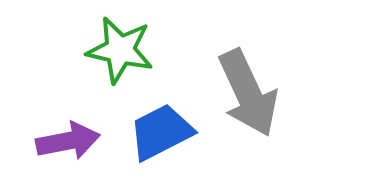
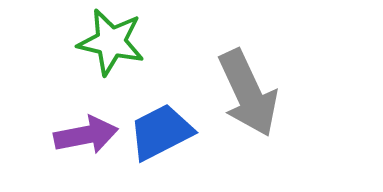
green star: moved 9 px left, 8 px up
purple arrow: moved 18 px right, 6 px up
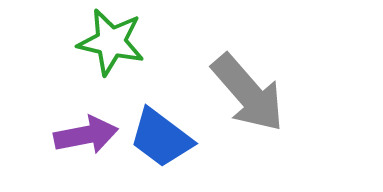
gray arrow: rotated 16 degrees counterclockwise
blue trapezoid: moved 6 px down; rotated 116 degrees counterclockwise
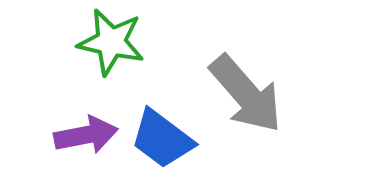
gray arrow: moved 2 px left, 1 px down
blue trapezoid: moved 1 px right, 1 px down
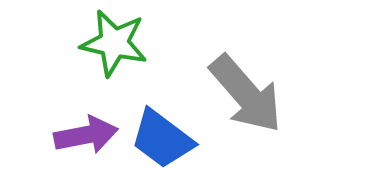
green star: moved 3 px right, 1 px down
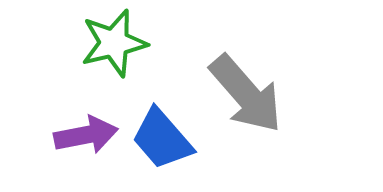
green star: rotated 26 degrees counterclockwise
blue trapezoid: rotated 12 degrees clockwise
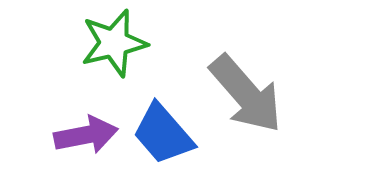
blue trapezoid: moved 1 px right, 5 px up
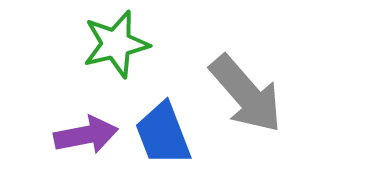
green star: moved 2 px right, 1 px down
blue trapezoid: rotated 20 degrees clockwise
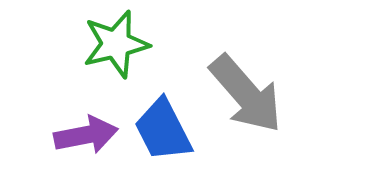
blue trapezoid: moved 4 px up; rotated 6 degrees counterclockwise
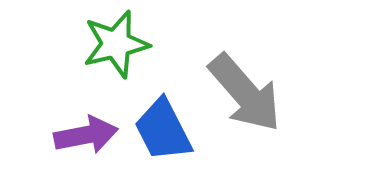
gray arrow: moved 1 px left, 1 px up
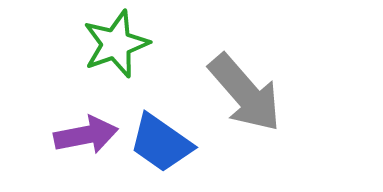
green star: rotated 6 degrees counterclockwise
blue trapezoid: moved 2 px left, 13 px down; rotated 28 degrees counterclockwise
